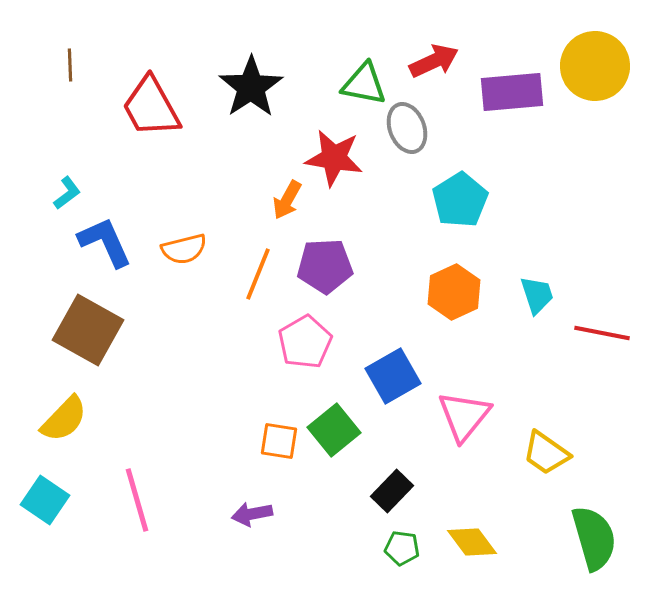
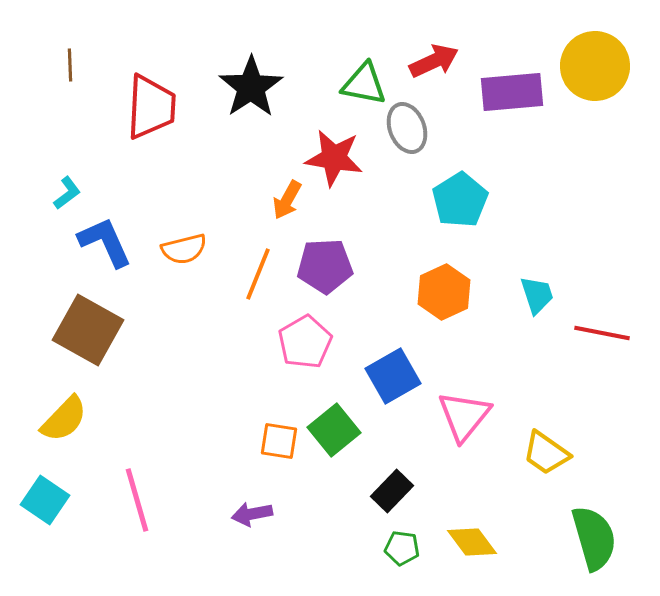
red trapezoid: rotated 148 degrees counterclockwise
orange hexagon: moved 10 px left
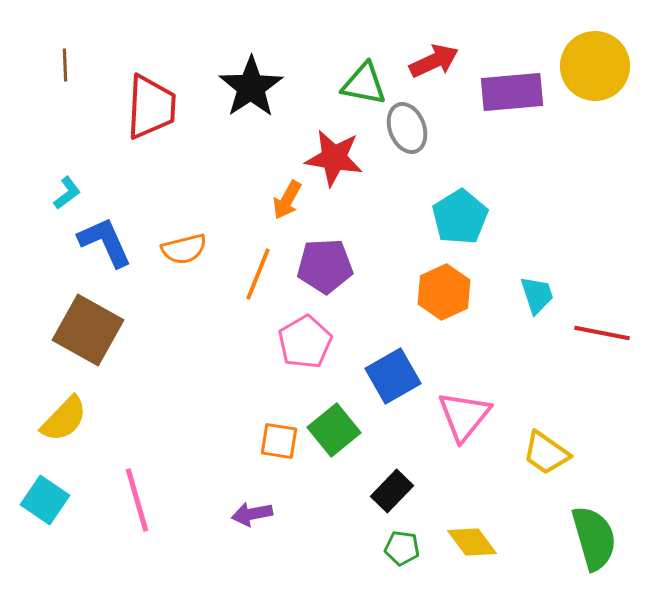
brown line: moved 5 px left
cyan pentagon: moved 17 px down
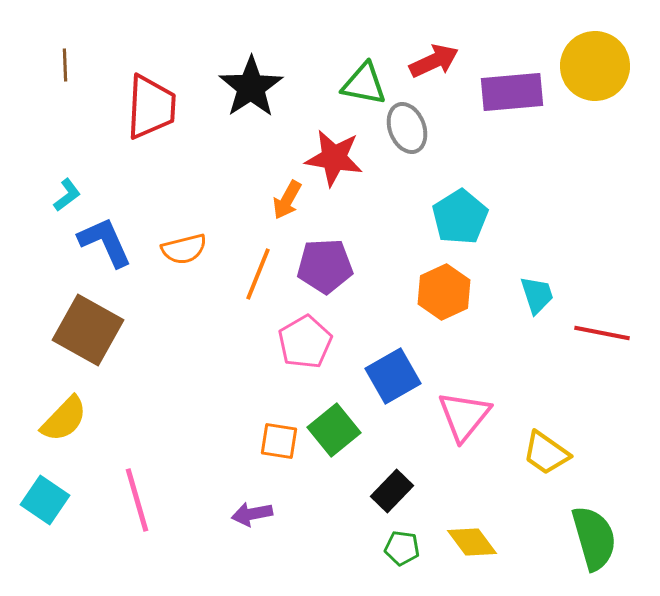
cyan L-shape: moved 2 px down
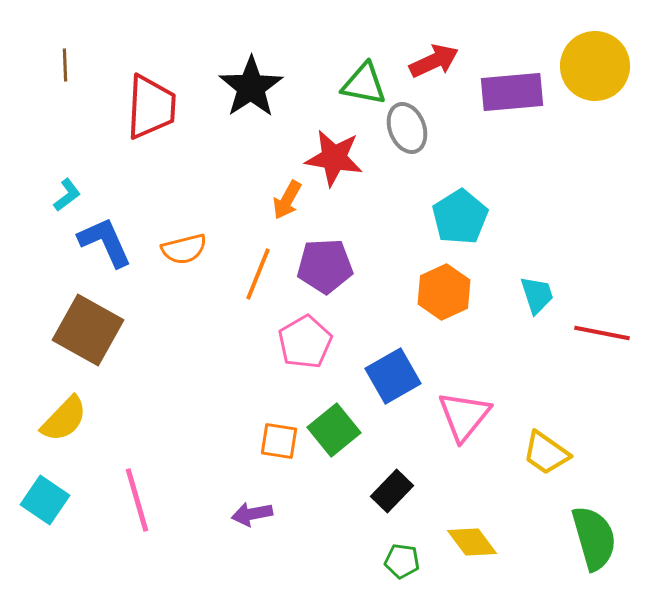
green pentagon: moved 13 px down
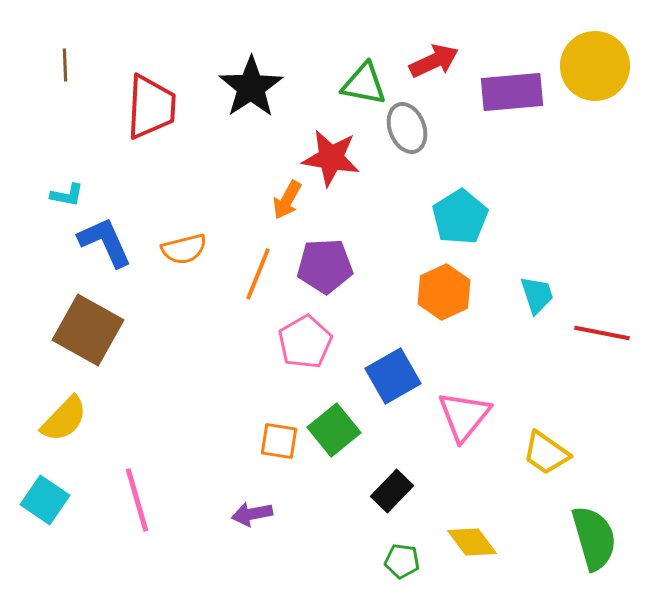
red star: moved 3 px left
cyan L-shape: rotated 48 degrees clockwise
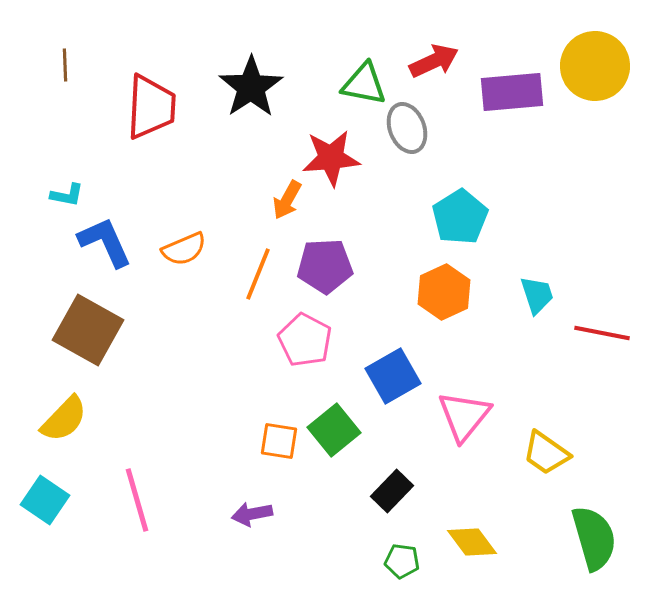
red star: rotated 14 degrees counterclockwise
orange semicircle: rotated 9 degrees counterclockwise
pink pentagon: moved 2 px up; rotated 14 degrees counterclockwise
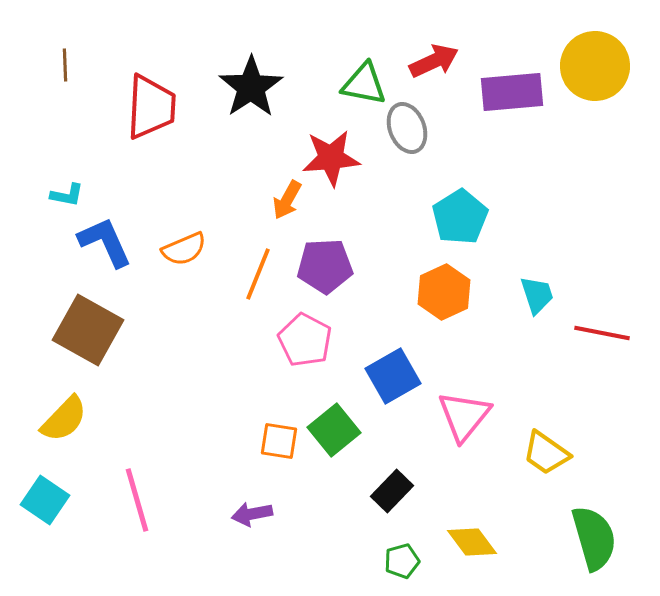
green pentagon: rotated 24 degrees counterclockwise
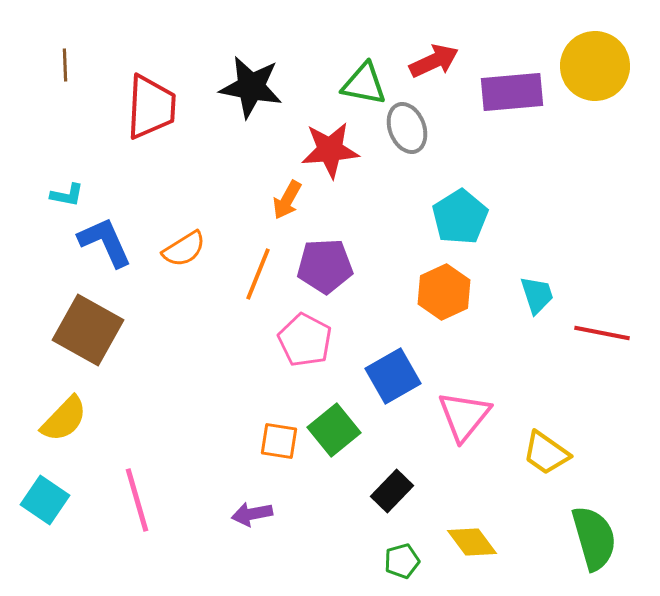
black star: rotated 28 degrees counterclockwise
red star: moved 1 px left, 8 px up
orange semicircle: rotated 9 degrees counterclockwise
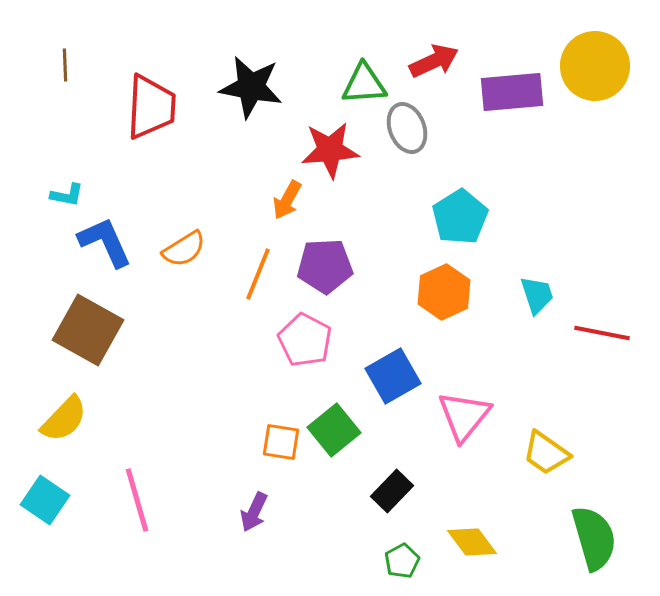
green triangle: rotated 15 degrees counterclockwise
orange square: moved 2 px right, 1 px down
purple arrow: moved 2 px right, 2 px up; rotated 54 degrees counterclockwise
green pentagon: rotated 12 degrees counterclockwise
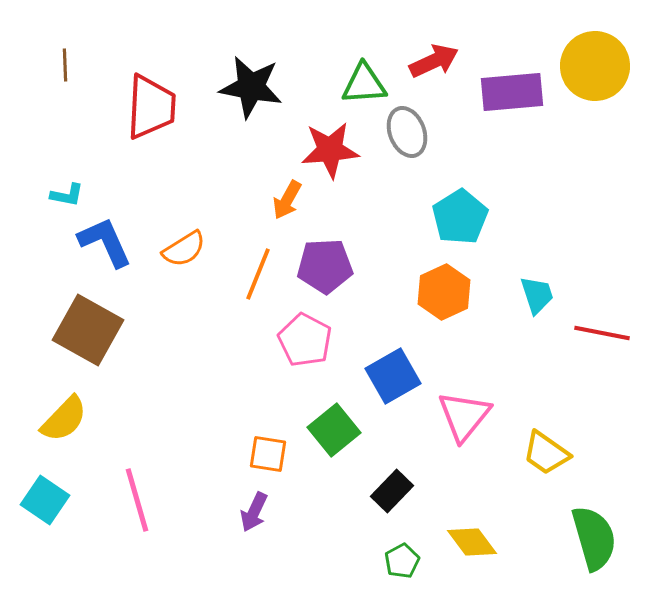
gray ellipse: moved 4 px down
orange square: moved 13 px left, 12 px down
